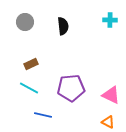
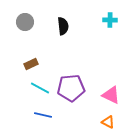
cyan line: moved 11 px right
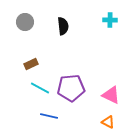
blue line: moved 6 px right, 1 px down
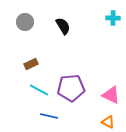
cyan cross: moved 3 px right, 2 px up
black semicircle: rotated 24 degrees counterclockwise
cyan line: moved 1 px left, 2 px down
